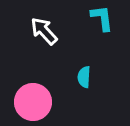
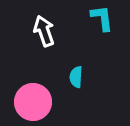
white arrow: rotated 24 degrees clockwise
cyan semicircle: moved 8 px left
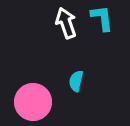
white arrow: moved 22 px right, 8 px up
cyan semicircle: moved 4 px down; rotated 10 degrees clockwise
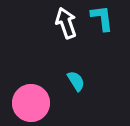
cyan semicircle: rotated 135 degrees clockwise
pink circle: moved 2 px left, 1 px down
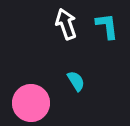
cyan L-shape: moved 5 px right, 8 px down
white arrow: moved 1 px down
